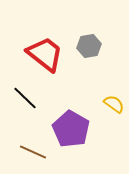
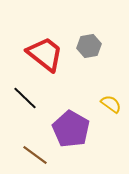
yellow semicircle: moved 3 px left
brown line: moved 2 px right, 3 px down; rotated 12 degrees clockwise
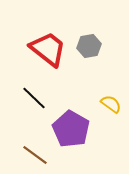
red trapezoid: moved 3 px right, 5 px up
black line: moved 9 px right
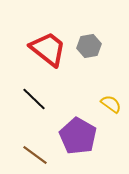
black line: moved 1 px down
purple pentagon: moved 7 px right, 7 px down
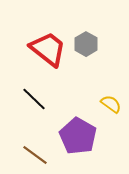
gray hexagon: moved 3 px left, 2 px up; rotated 20 degrees counterclockwise
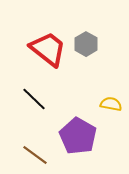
yellow semicircle: rotated 25 degrees counterclockwise
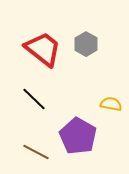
red trapezoid: moved 5 px left
brown line: moved 1 px right, 3 px up; rotated 8 degrees counterclockwise
